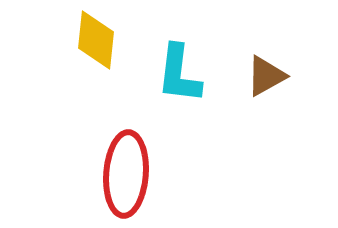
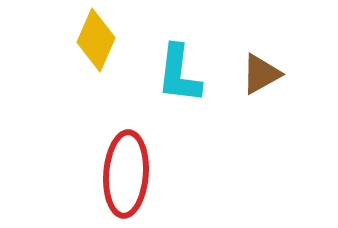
yellow diamond: rotated 18 degrees clockwise
brown triangle: moved 5 px left, 2 px up
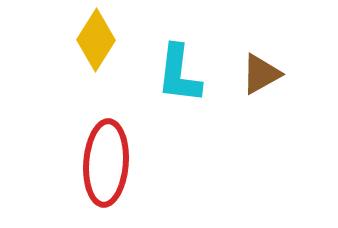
yellow diamond: rotated 8 degrees clockwise
red ellipse: moved 20 px left, 11 px up
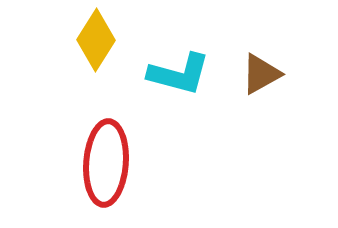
cyan L-shape: rotated 82 degrees counterclockwise
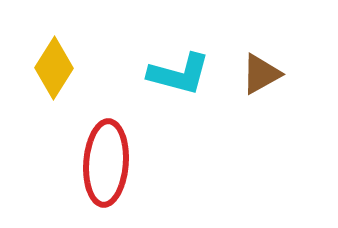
yellow diamond: moved 42 px left, 28 px down
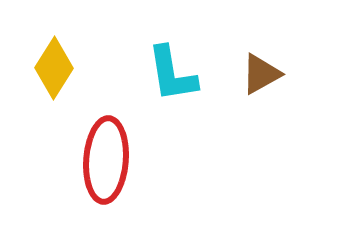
cyan L-shape: moved 7 px left; rotated 66 degrees clockwise
red ellipse: moved 3 px up
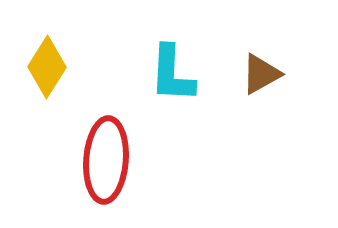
yellow diamond: moved 7 px left, 1 px up
cyan L-shape: rotated 12 degrees clockwise
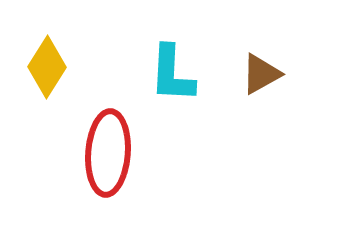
red ellipse: moved 2 px right, 7 px up
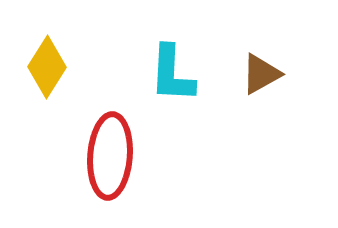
red ellipse: moved 2 px right, 3 px down
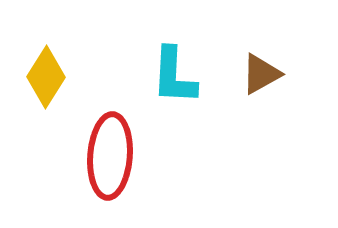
yellow diamond: moved 1 px left, 10 px down
cyan L-shape: moved 2 px right, 2 px down
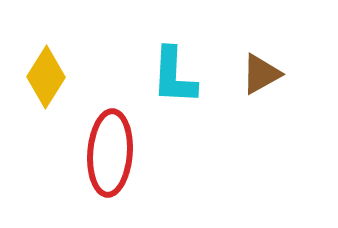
red ellipse: moved 3 px up
